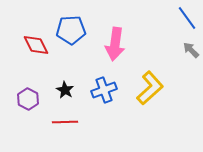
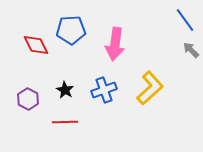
blue line: moved 2 px left, 2 px down
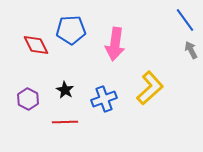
gray arrow: rotated 18 degrees clockwise
blue cross: moved 9 px down
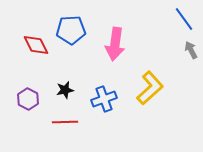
blue line: moved 1 px left, 1 px up
black star: rotated 30 degrees clockwise
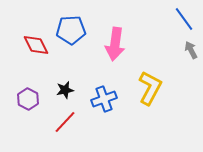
yellow L-shape: rotated 20 degrees counterclockwise
red line: rotated 45 degrees counterclockwise
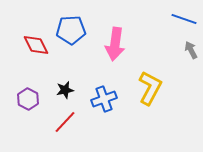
blue line: rotated 35 degrees counterclockwise
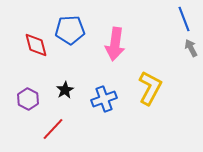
blue line: rotated 50 degrees clockwise
blue pentagon: moved 1 px left
red diamond: rotated 12 degrees clockwise
gray arrow: moved 2 px up
black star: rotated 18 degrees counterclockwise
red line: moved 12 px left, 7 px down
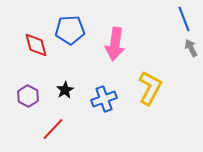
purple hexagon: moved 3 px up
